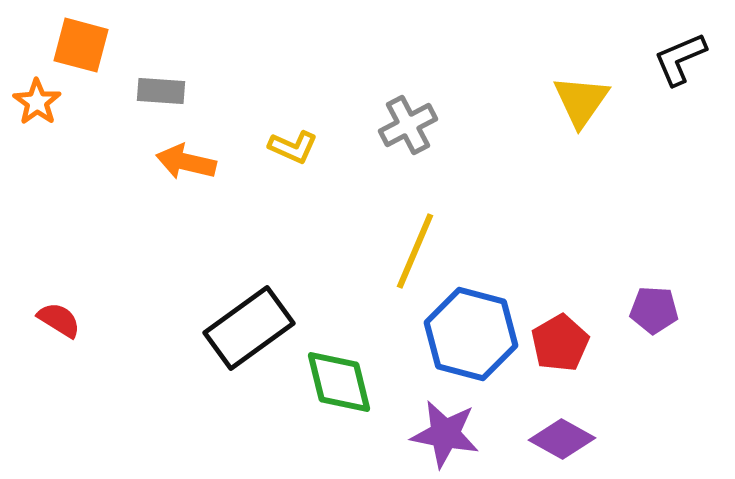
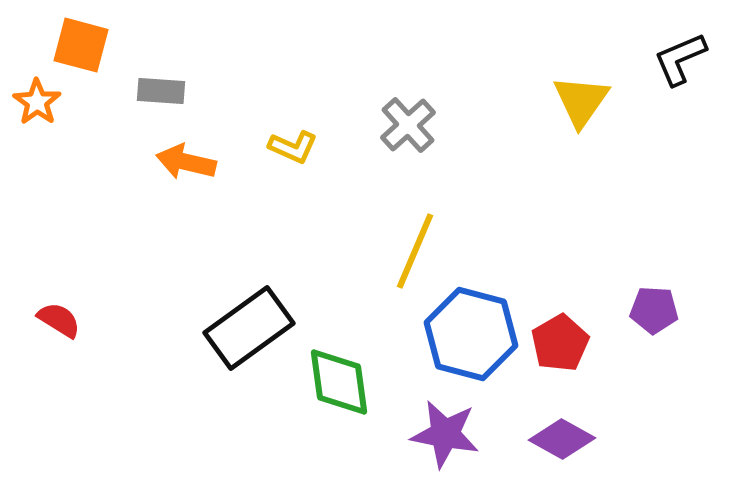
gray cross: rotated 14 degrees counterclockwise
green diamond: rotated 6 degrees clockwise
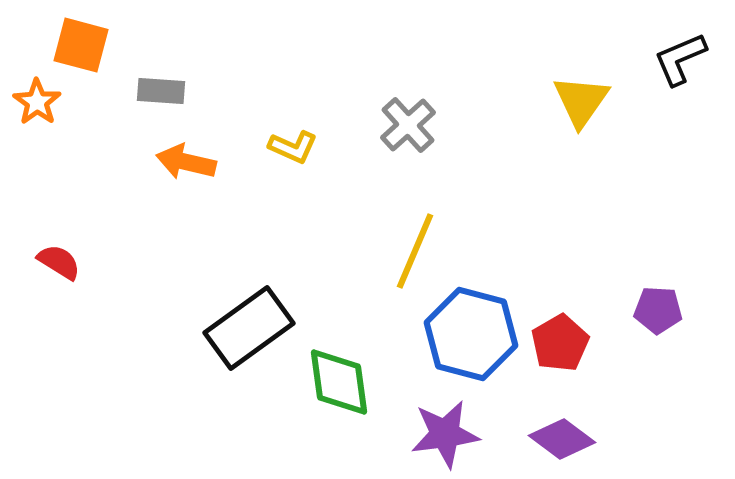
purple pentagon: moved 4 px right
red semicircle: moved 58 px up
purple star: rotated 18 degrees counterclockwise
purple diamond: rotated 8 degrees clockwise
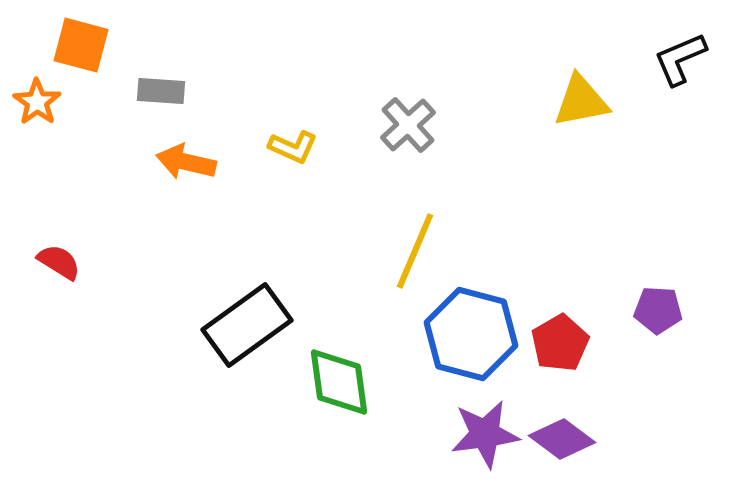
yellow triangle: rotated 44 degrees clockwise
black rectangle: moved 2 px left, 3 px up
purple star: moved 40 px right
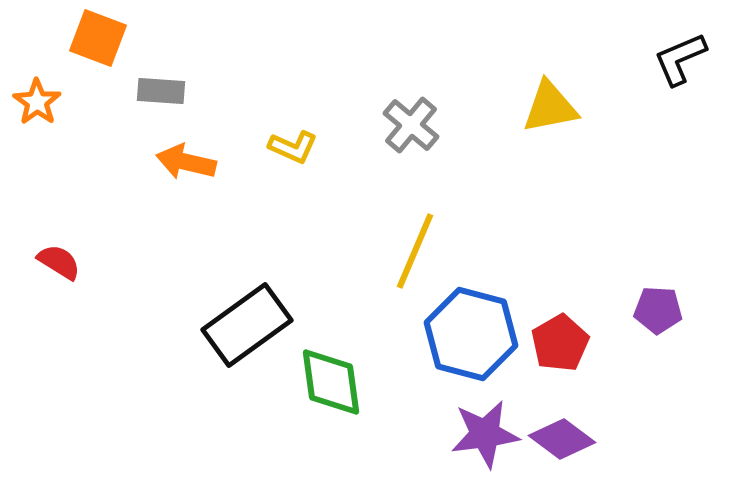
orange square: moved 17 px right, 7 px up; rotated 6 degrees clockwise
yellow triangle: moved 31 px left, 6 px down
gray cross: moved 3 px right; rotated 8 degrees counterclockwise
green diamond: moved 8 px left
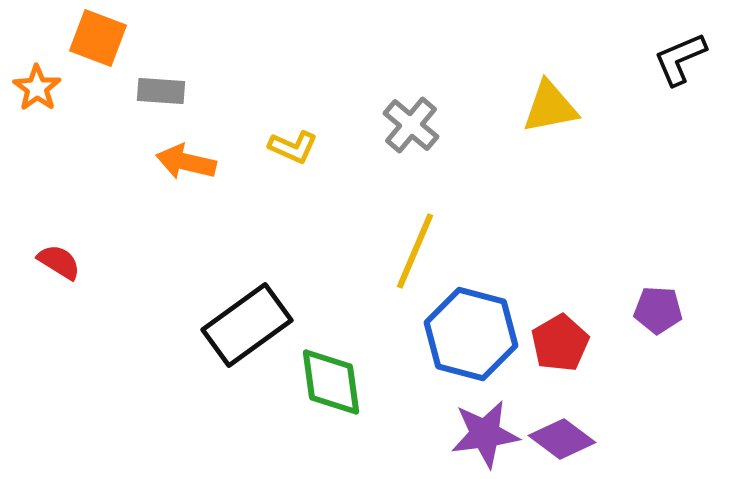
orange star: moved 14 px up
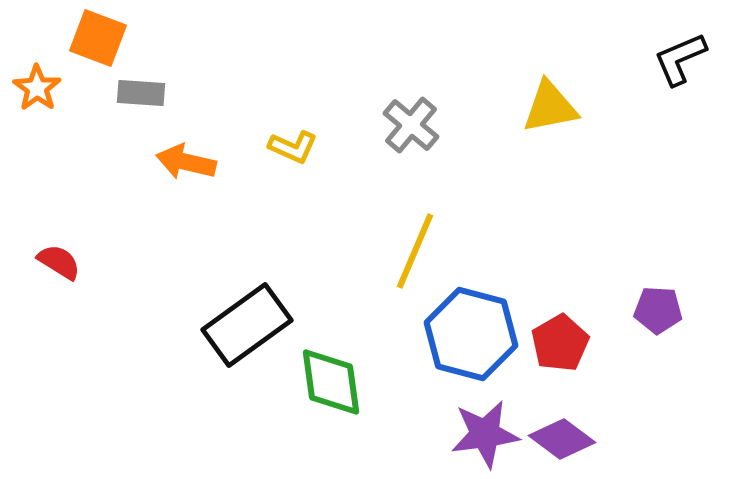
gray rectangle: moved 20 px left, 2 px down
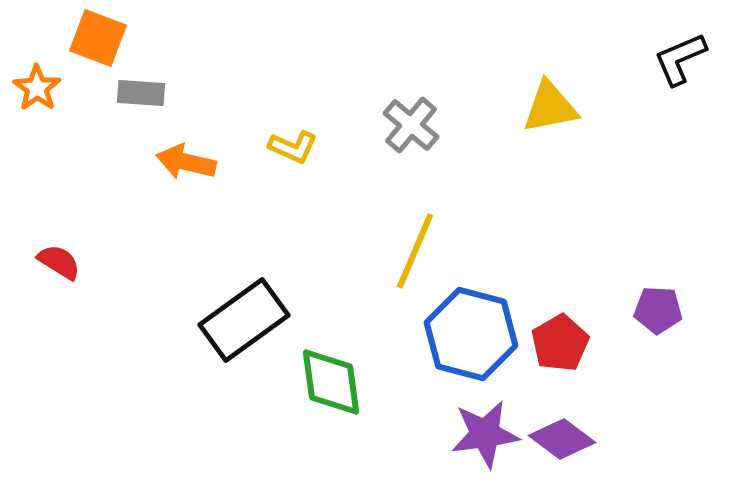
black rectangle: moved 3 px left, 5 px up
